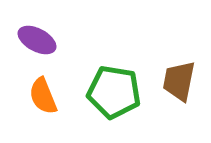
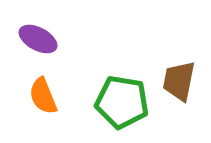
purple ellipse: moved 1 px right, 1 px up
green pentagon: moved 8 px right, 10 px down
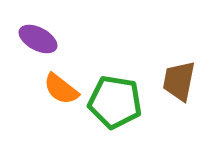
orange semicircle: moved 18 px right, 7 px up; rotated 30 degrees counterclockwise
green pentagon: moved 7 px left
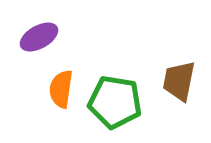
purple ellipse: moved 1 px right, 2 px up; rotated 57 degrees counterclockwise
orange semicircle: rotated 60 degrees clockwise
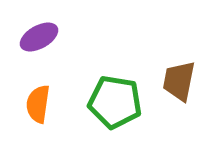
orange semicircle: moved 23 px left, 15 px down
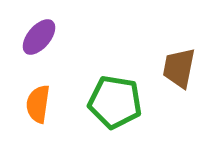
purple ellipse: rotated 21 degrees counterclockwise
brown trapezoid: moved 13 px up
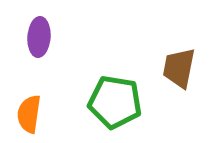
purple ellipse: rotated 36 degrees counterclockwise
orange semicircle: moved 9 px left, 10 px down
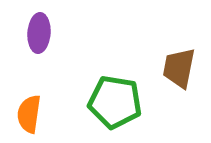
purple ellipse: moved 4 px up
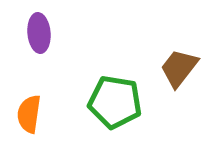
purple ellipse: rotated 9 degrees counterclockwise
brown trapezoid: rotated 27 degrees clockwise
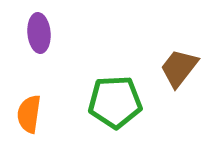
green pentagon: rotated 12 degrees counterclockwise
